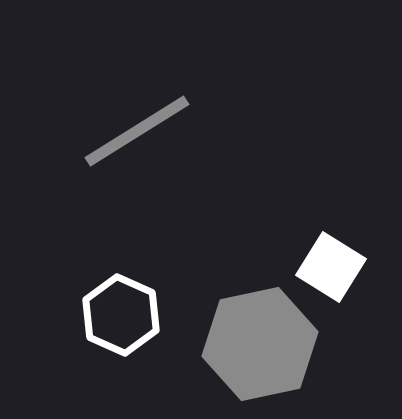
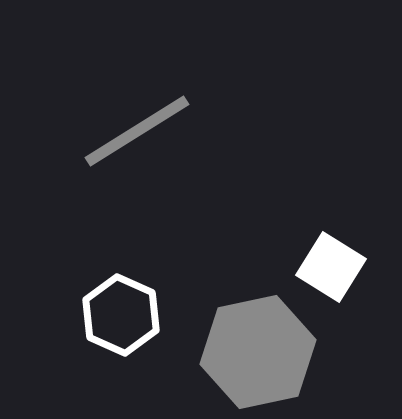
gray hexagon: moved 2 px left, 8 px down
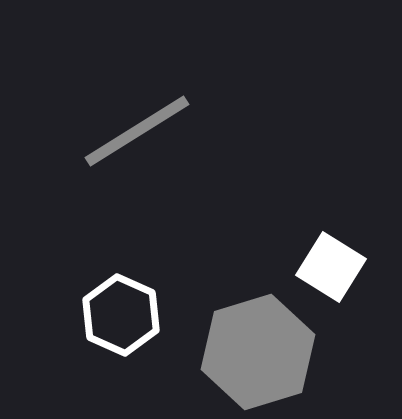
gray hexagon: rotated 5 degrees counterclockwise
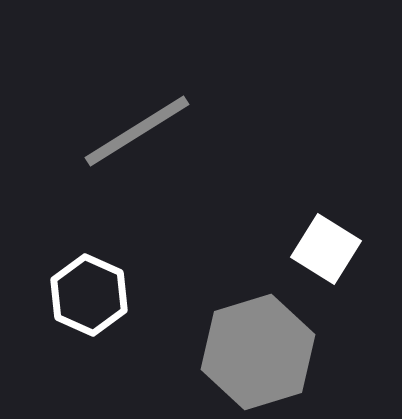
white square: moved 5 px left, 18 px up
white hexagon: moved 32 px left, 20 px up
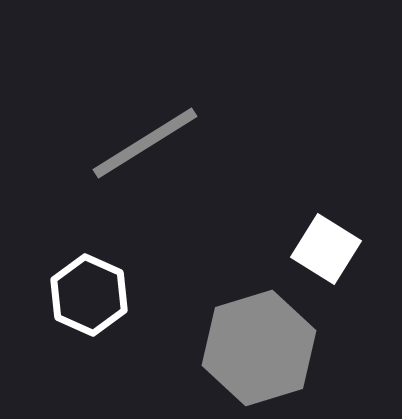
gray line: moved 8 px right, 12 px down
gray hexagon: moved 1 px right, 4 px up
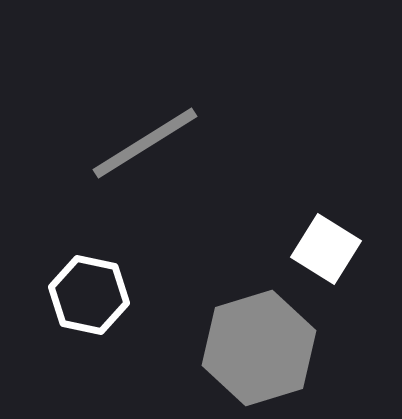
white hexagon: rotated 12 degrees counterclockwise
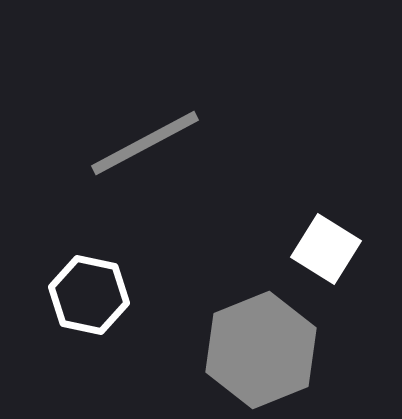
gray line: rotated 4 degrees clockwise
gray hexagon: moved 2 px right, 2 px down; rotated 5 degrees counterclockwise
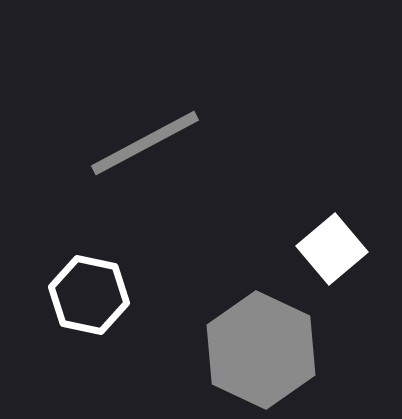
white square: moved 6 px right; rotated 18 degrees clockwise
gray hexagon: rotated 13 degrees counterclockwise
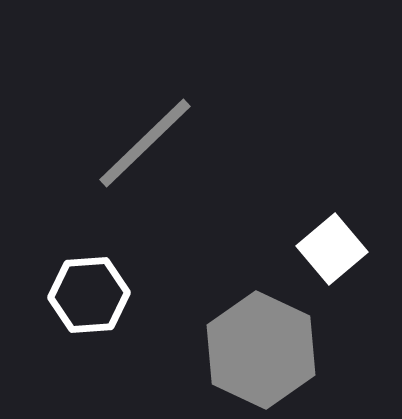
gray line: rotated 16 degrees counterclockwise
white hexagon: rotated 16 degrees counterclockwise
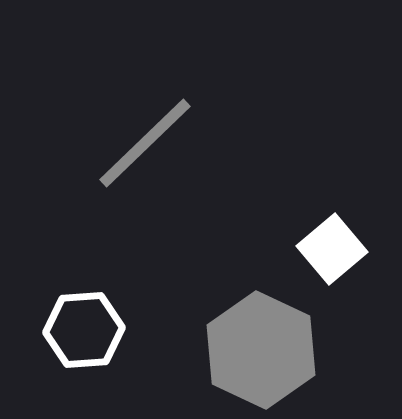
white hexagon: moved 5 px left, 35 px down
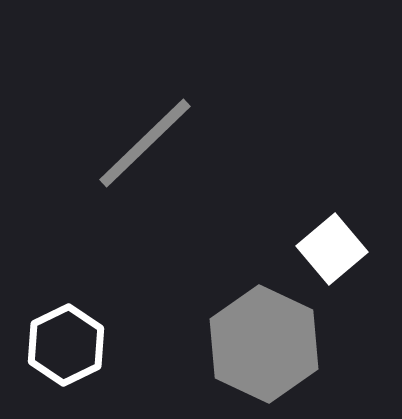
white hexagon: moved 18 px left, 15 px down; rotated 22 degrees counterclockwise
gray hexagon: moved 3 px right, 6 px up
